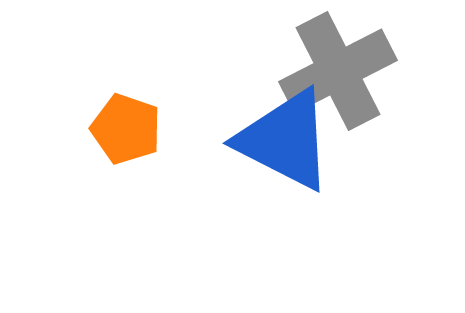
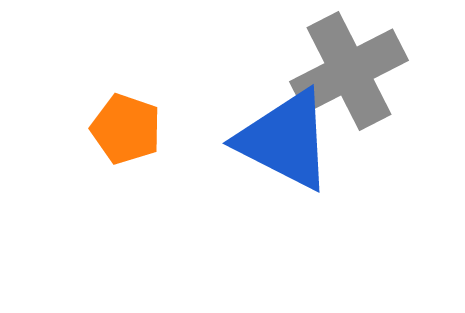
gray cross: moved 11 px right
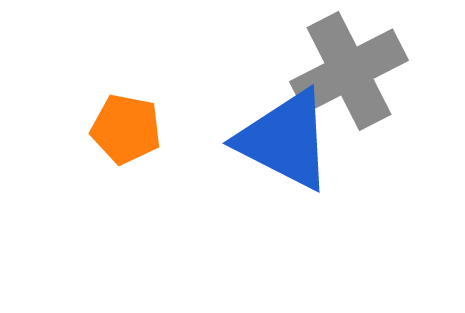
orange pentagon: rotated 8 degrees counterclockwise
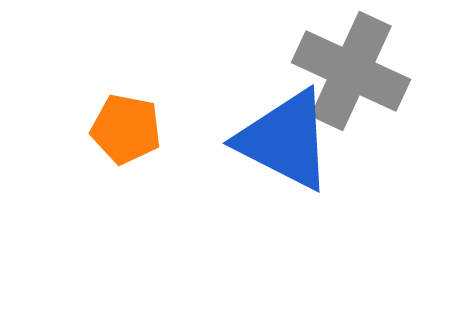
gray cross: moved 2 px right; rotated 38 degrees counterclockwise
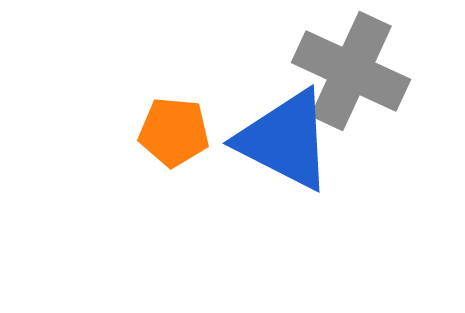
orange pentagon: moved 48 px right, 3 px down; rotated 6 degrees counterclockwise
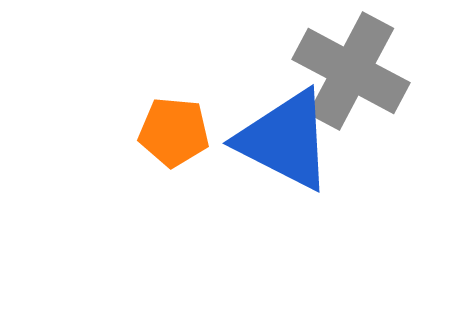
gray cross: rotated 3 degrees clockwise
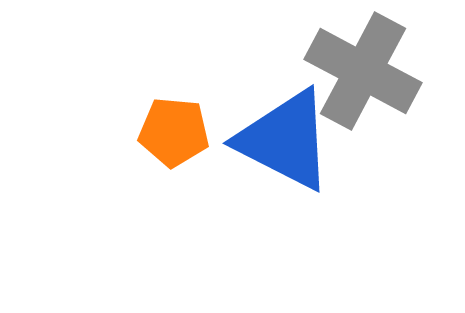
gray cross: moved 12 px right
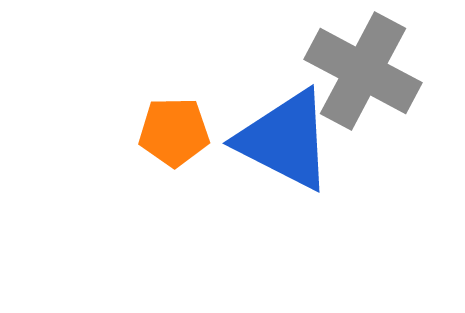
orange pentagon: rotated 6 degrees counterclockwise
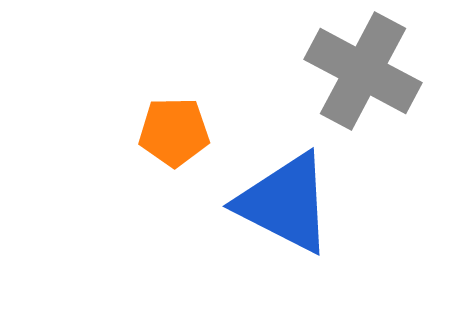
blue triangle: moved 63 px down
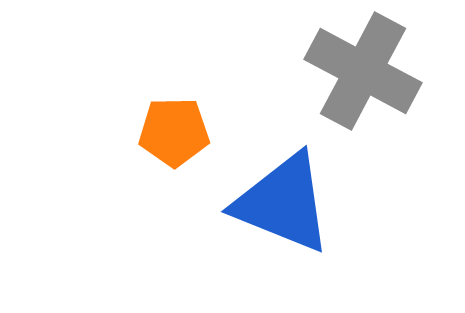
blue triangle: moved 2 px left; rotated 5 degrees counterclockwise
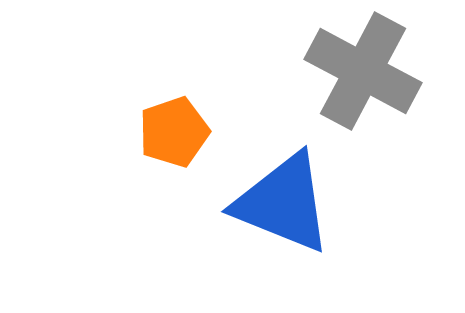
orange pentagon: rotated 18 degrees counterclockwise
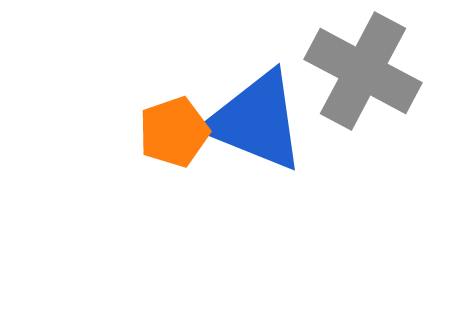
blue triangle: moved 27 px left, 82 px up
